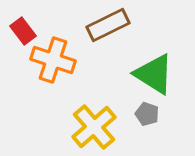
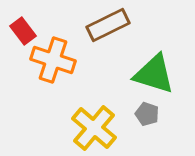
green triangle: rotated 15 degrees counterclockwise
yellow cross: moved 1 px down; rotated 9 degrees counterclockwise
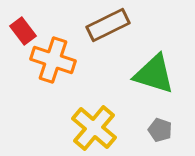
gray pentagon: moved 13 px right, 16 px down
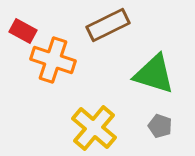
red rectangle: rotated 24 degrees counterclockwise
gray pentagon: moved 4 px up
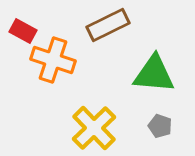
green triangle: rotated 12 degrees counterclockwise
yellow cross: rotated 6 degrees clockwise
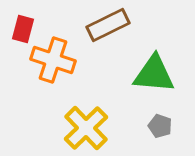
red rectangle: moved 2 px up; rotated 76 degrees clockwise
yellow cross: moved 8 px left
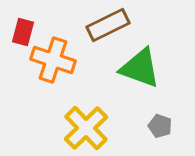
red rectangle: moved 3 px down
green triangle: moved 14 px left, 6 px up; rotated 15 degrees clockwise
